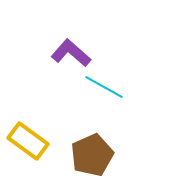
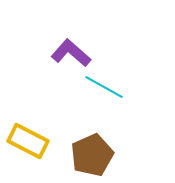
yellow rectangle: rotated 9 degrees counterclockwise
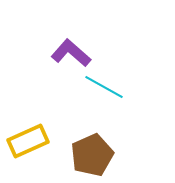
yellow rectangle: rotated 51 degrees counterclockwise
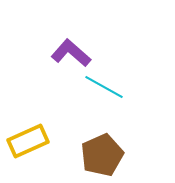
brown pentagon: moved 10 px right
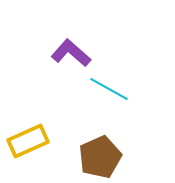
cyan line: moved 5 px right, 2 px down
brown pentagon: moved 2 px left, 2 px down
